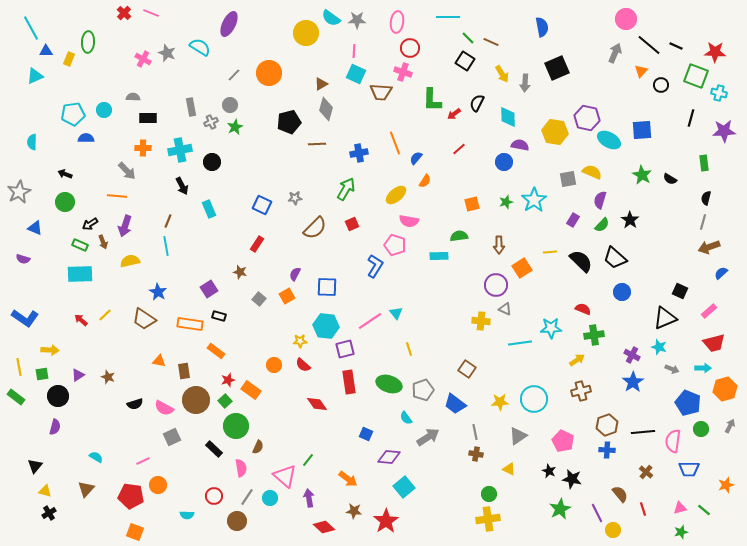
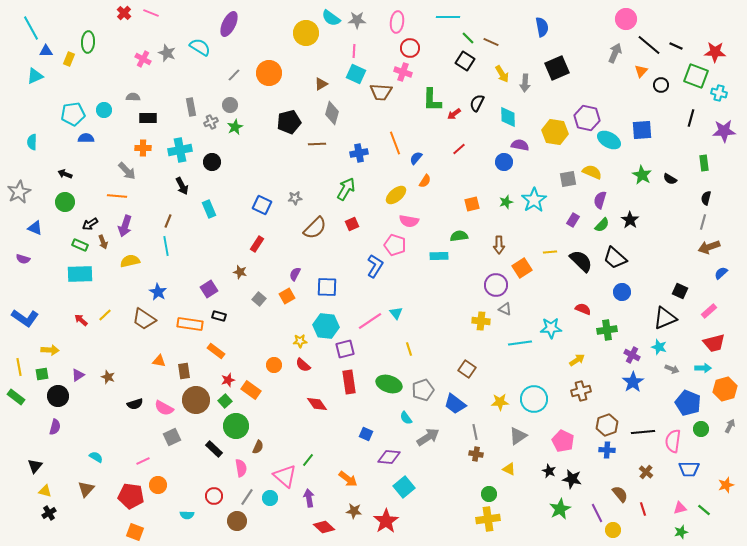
gray diamond at (326, 109): moved 6 px right, 4 px down
green cross at (594, 335): moved 13 px right, 5 px up
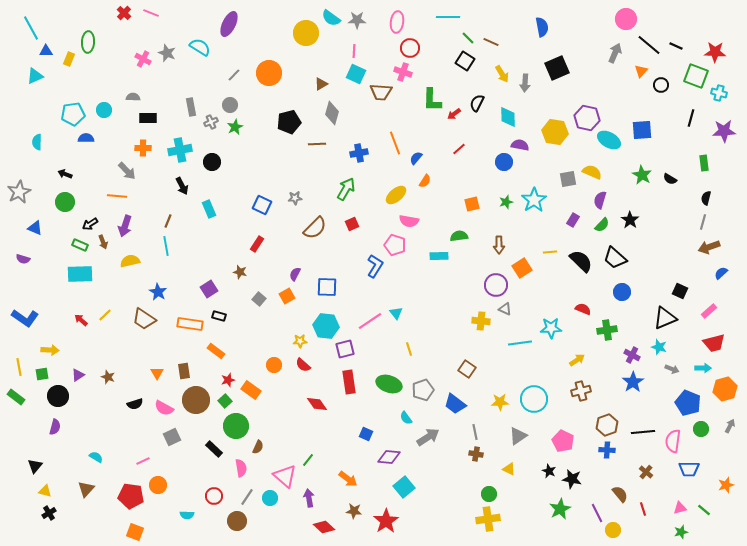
cyan semicircle at (32, 142): moved 5 px right
orange triangle at (159, 361): moved 2 px left, 12 px down; rotated 48 degrees clockwise
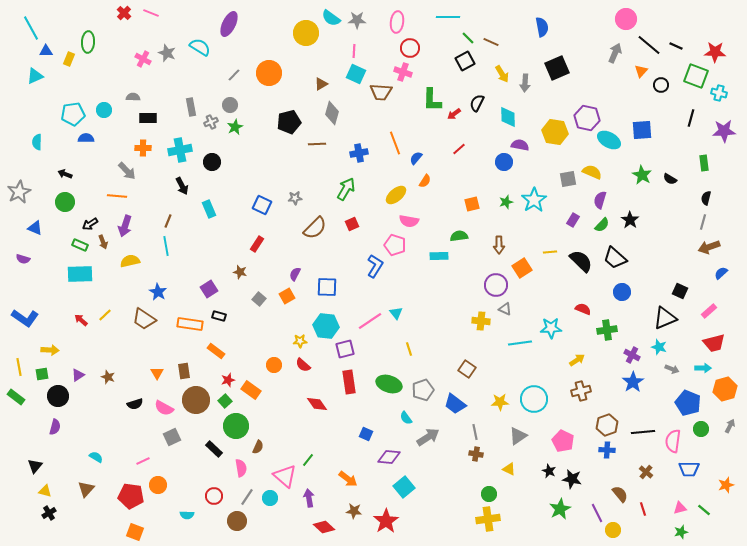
black square at (465, 61): rotated 30 degrees clockwise
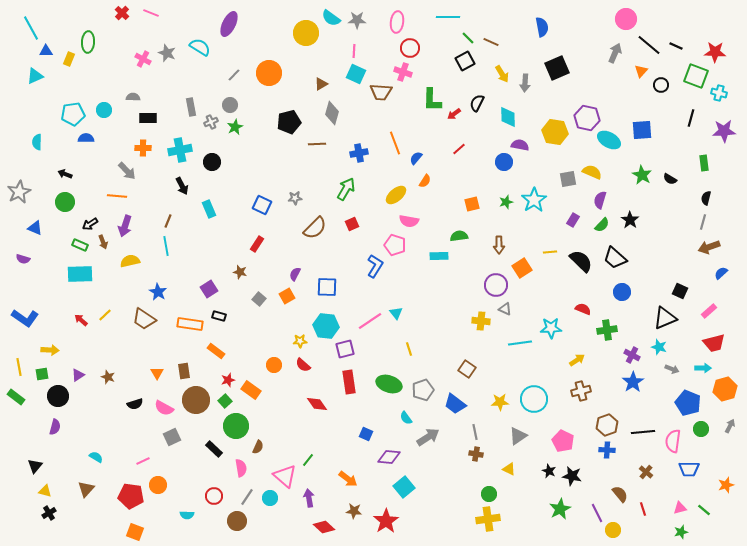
red cross at (124, 13): moved 2 px left
black star at (572, 479): moved 3 px up
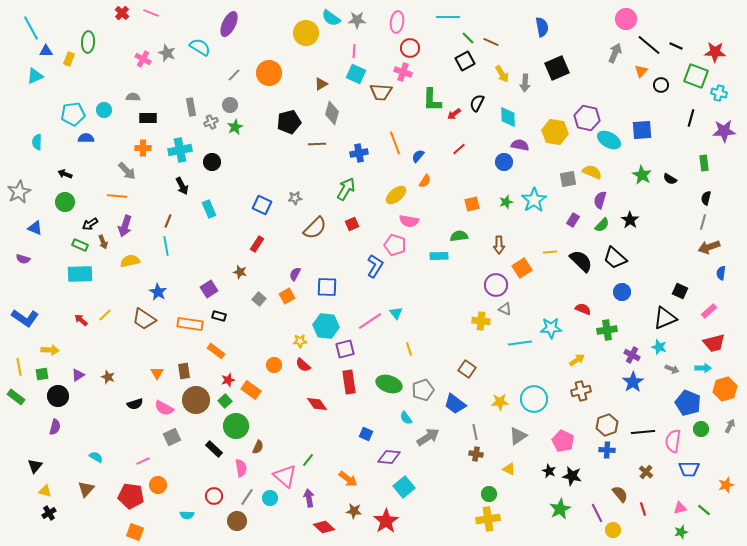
blue semicircle at (416, 158): moved 2 px right, 2 px up
blue semicircle at (721, 273): rotated 40 degrees counterclockwise
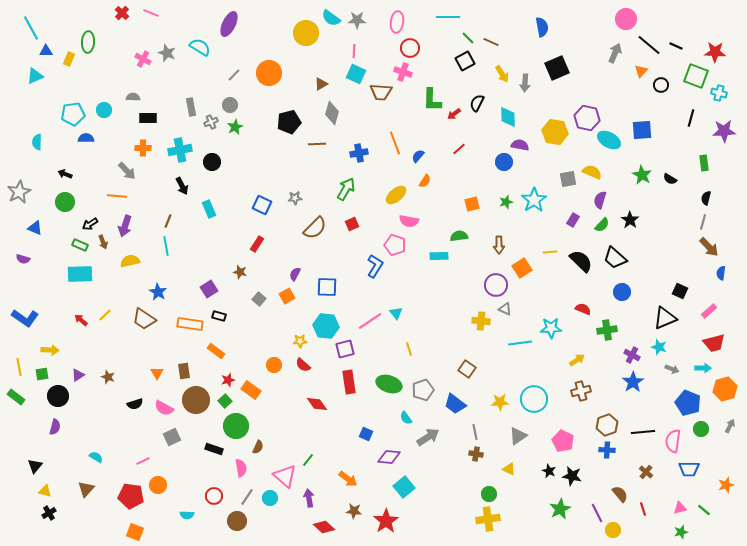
brown arrow at (709, 247): rotated 115 degrees counterclockwise
black rectangle at (214, 449): rotated 24 degrees counterclockwise
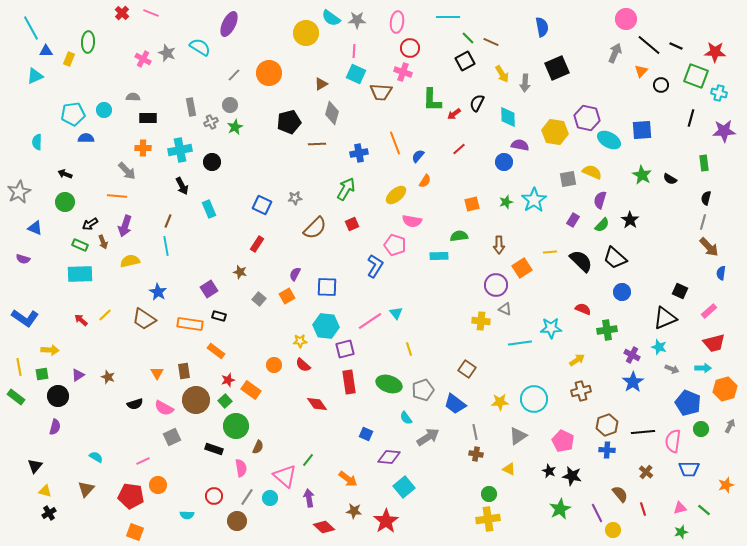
pink semicircle at (409, 221): moved 3 px right
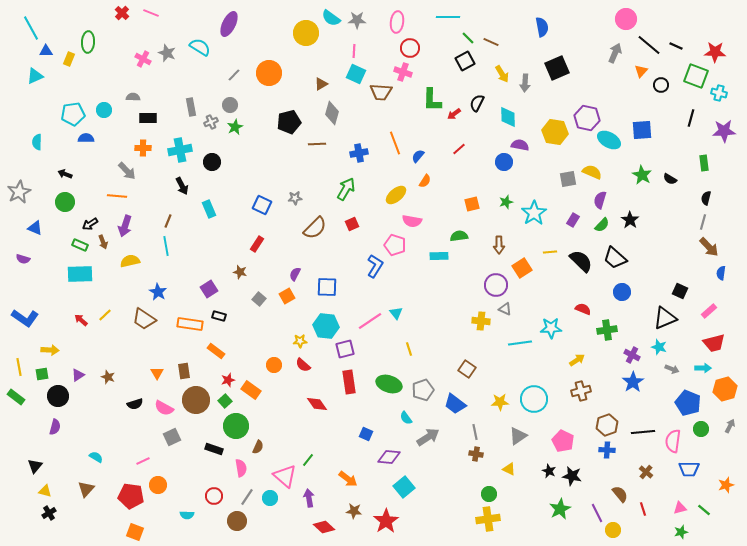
cyan star at (534, 200): moved 13 px down
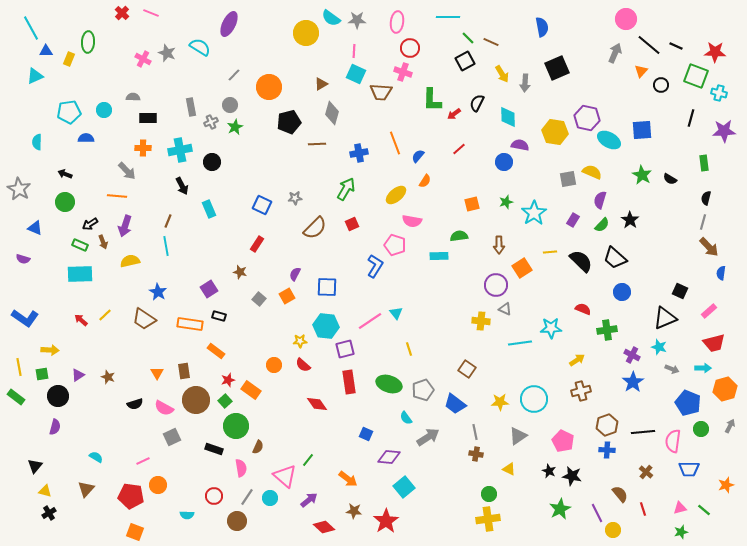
orange circle at (269, 73): moved 14 px down
cyan pentagon at (73, 114): moved 4 px left, 2 px up
gray star at (19, 192): moved 3 px up; rotated 15 degrees counterclockwise
purple arrow at (309, 498): moved 2 px down; rotated 60 degrees clockwise
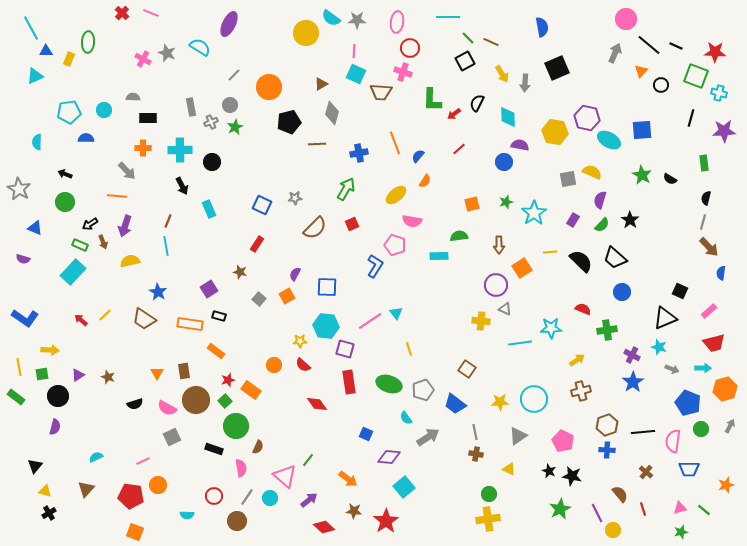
cyan cross at (180, 150): rotated 10 degrees clockwise
cyan rectangle at (80, 274): moved 7 px left, 2 px up; rotated 45 degrees counterclockwise
purple square at (345, 349): rotated 30 degrees clockwise
pink semicircle at (164, 408): moved 3 px right
cyan semicircle at (96, 457): rotated 56 degrees counterclockwise
